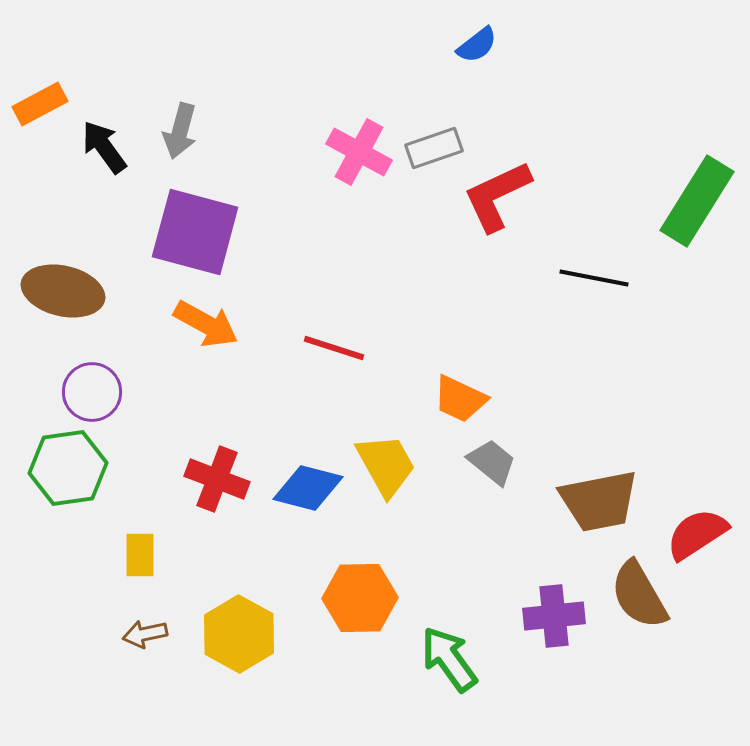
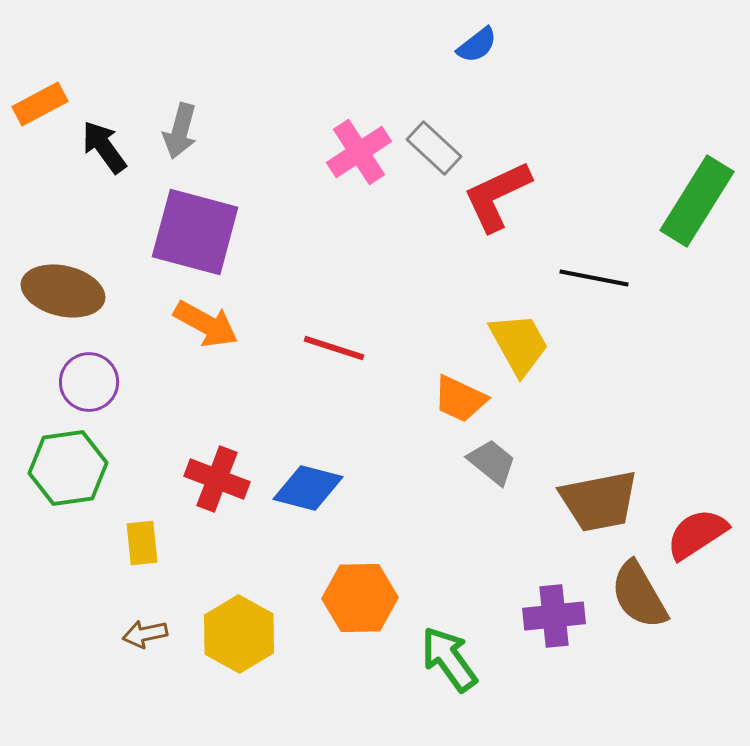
gray rectangle: rotated 62 degrees clockwise
pink cross: rotated 28 degrees clockwise
purple circle: moved 3 px left, 10 px up
yellow trapezoid: moved 133 px right, 121 px up
yellow rectangle: moved 2 px right, 12 px up; rotated 6 degrees counterclockwise
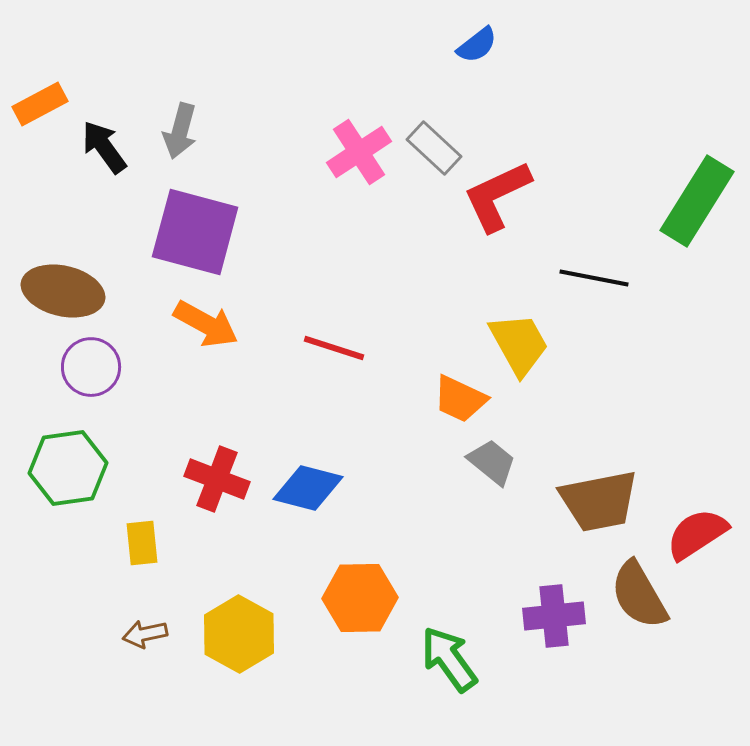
purple circle: moved 2 px right, 15 px up
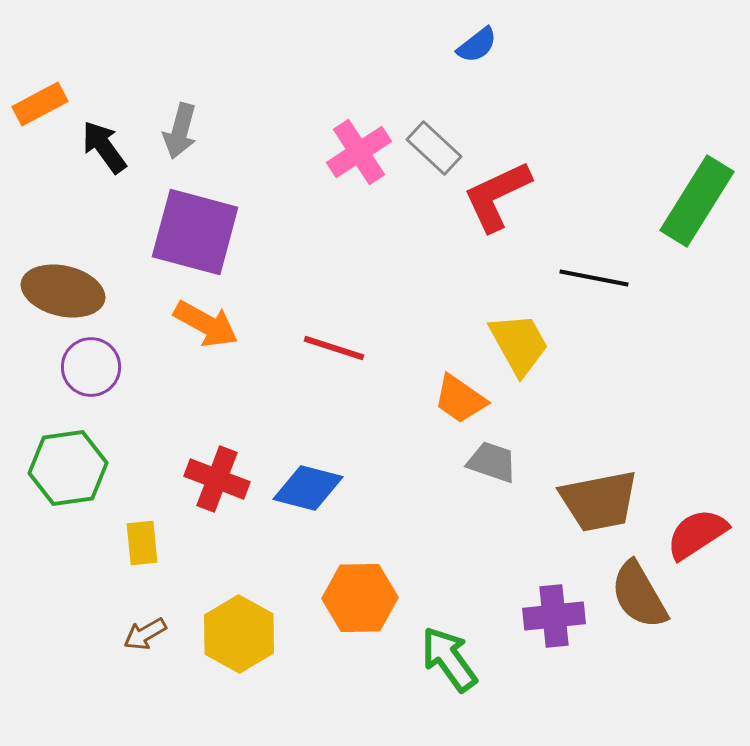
orange trapezoid: rotated 10 degrees clockwise
gray trapezoid: rotated 20 degrees counterclockwise
brown arrow: rotated 18 degrees counterclockwise
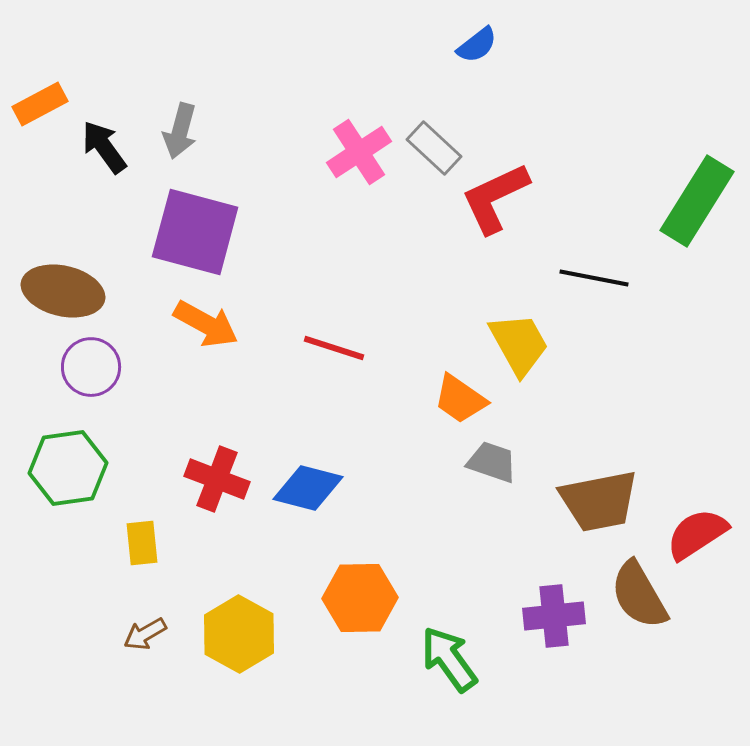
red L-shape: moved 2 px left, 2 px down
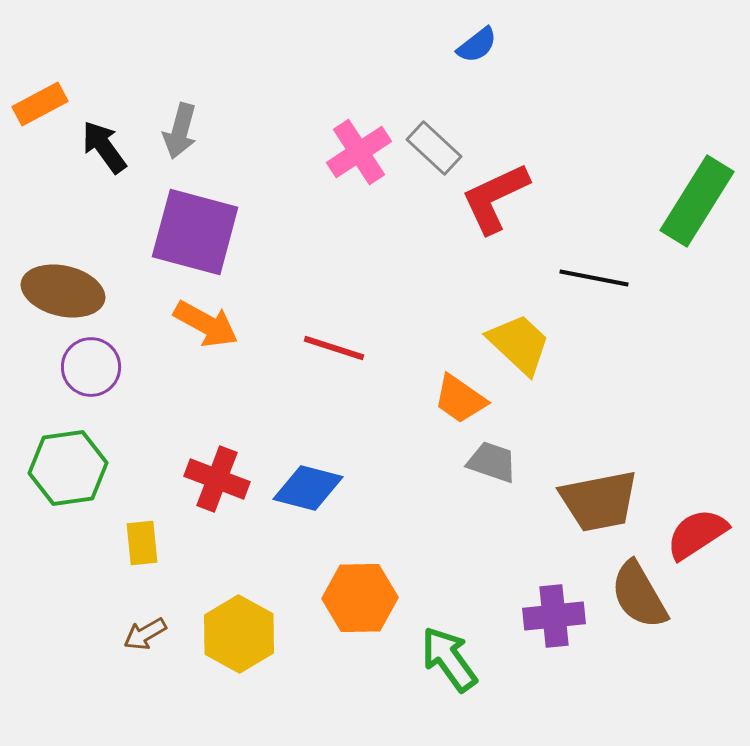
yellow trapezoid: rotated 18 degrees counterclockwise
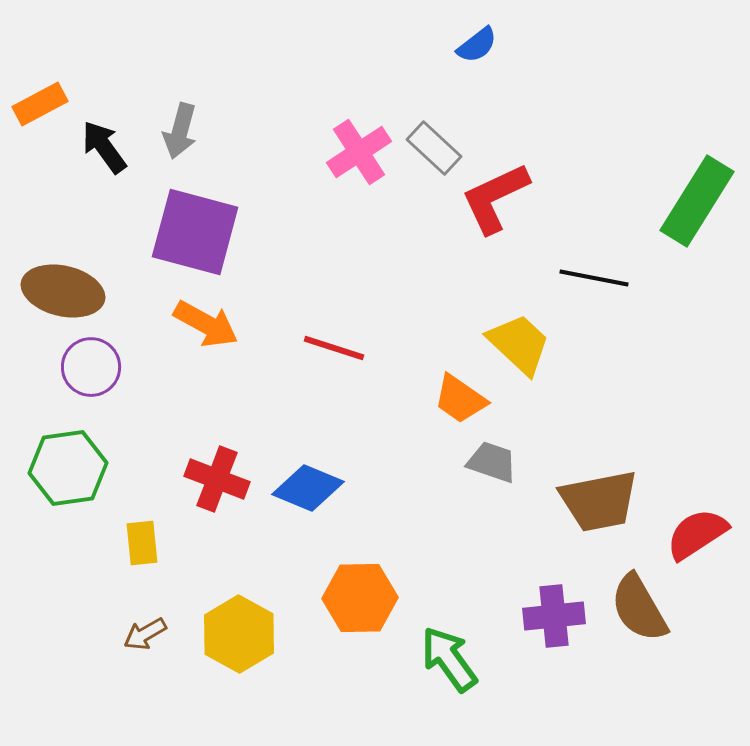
blue diamond: rotated 8 degrees clockwise
brown semicircle: moved 13 px down
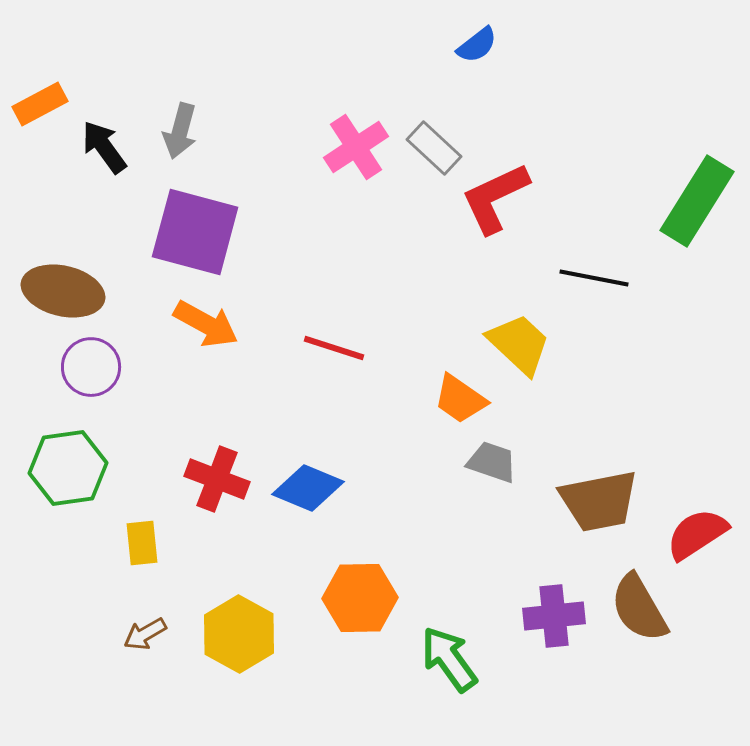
pink cross: moved 3 px left, 5 px up
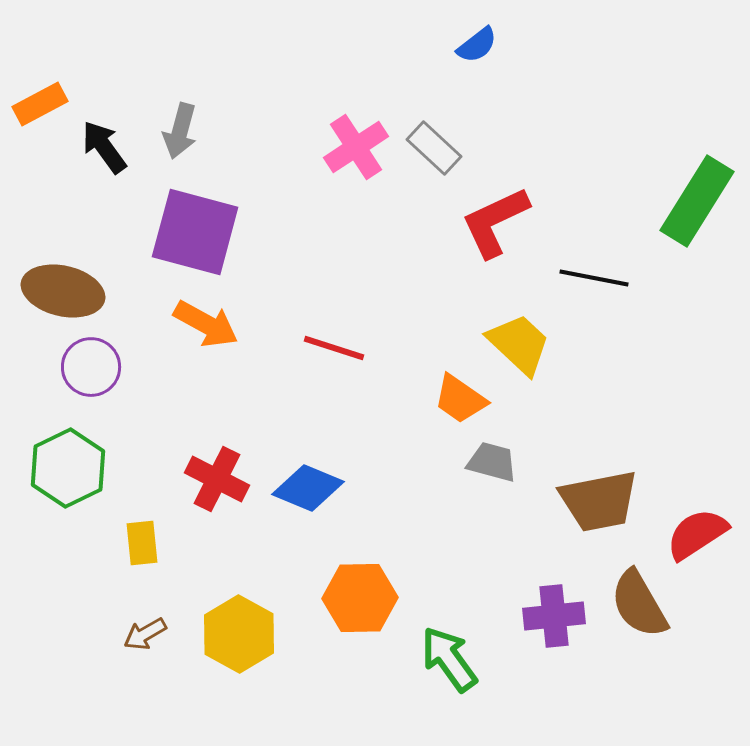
red L-shape: moved 24 px down
gray trapezoid: rotated 4 degrees counterclockwise
green hexagon: rotated 18 degrees counterclockwise
red cross: rotated 6 degrees clockwise
brown semicircle: moved 4 px up
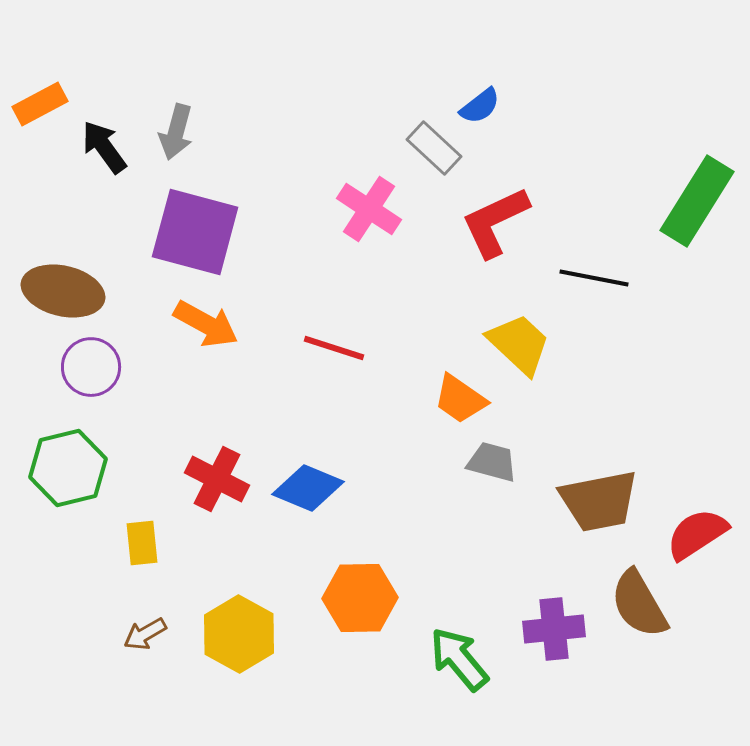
blue semicircle: moved 3 px right, 61 px down
gray arrow: moved 4 px left, 1 px down
pink cross: moved 13 px right, 62 px down; rotated 24 degrees counterclockwise
green hexagon: rotated 12 degrees clockwise
purple cross: moved 13 px down
green arrow: moved 10 px right; rotated 4 degrees counterclockwise
